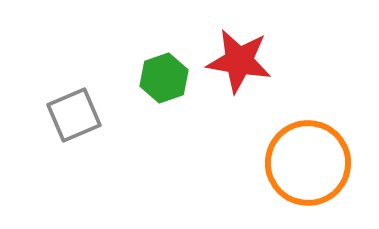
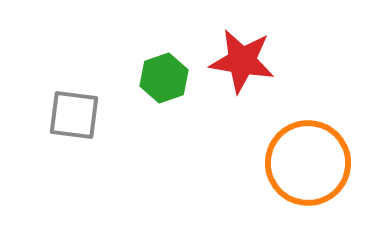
red star: moved 3 px right
gray square: rotated 30 degrees clockwise
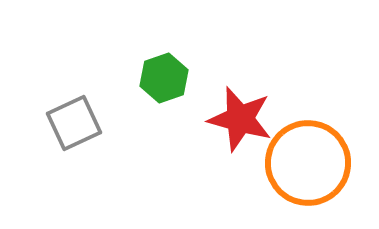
red star: moved 2 px left, 58 px down; rotated 6 degrees clockwise
gray square: moved 8 px down; rotated 32 degrees counterclockwise
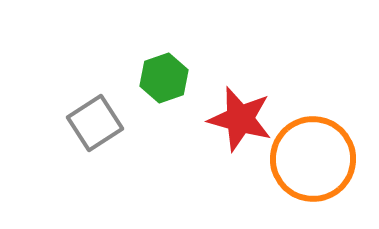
gray square: moved 21 px right; rotated 8 degrees counterclockwise
orange circle: moved 5 px right, 4 px up
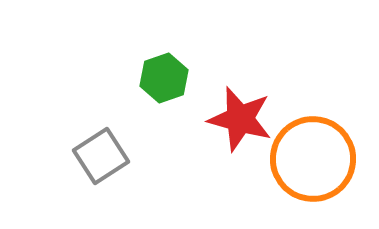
gray square: moved 6 px right, 33 px down
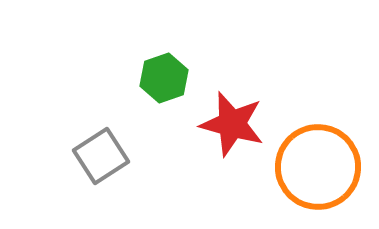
red star: moved 8 px left, 5 px down
orange circle: moved 5 px right, 8 px down
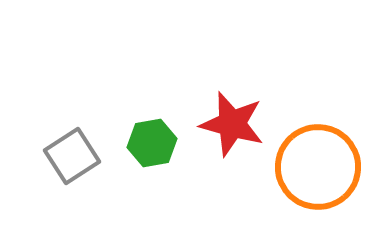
green hexagon: moved 12 px left, 65 px down; rotated 9 degrees clockwise
gray square: moved 29 px left
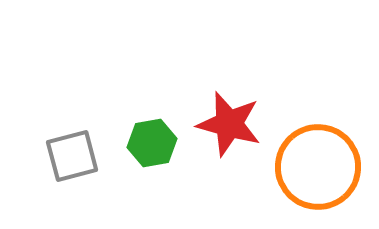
red star: moved 3 px left
gray square: rotated 18 degrees clockwise
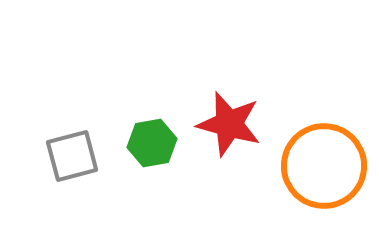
orange circle: moved 6 px right, 1 px up
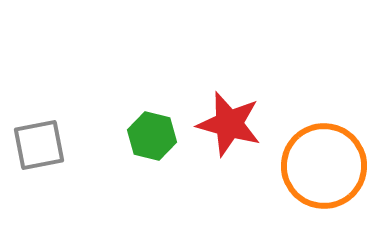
green hexagon: moved 7 px up; rotated 24 degrees clockwise
gray square: moved 33 px left, 11 px up; rotated 4 degrees clockwise
